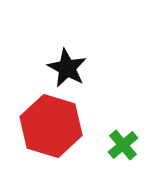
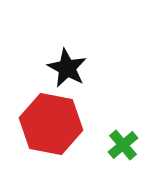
red hexagon: moved 2 px up; rotated 6 degrees counterclockwise
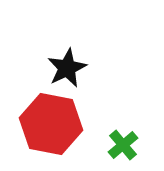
black star: rotated 18 degrees clockwise
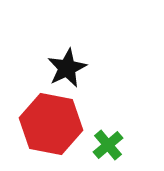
green cross: moved 15 px left
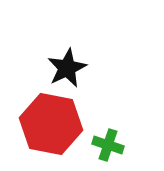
green cross: rotated 32 degrees counterclockwise
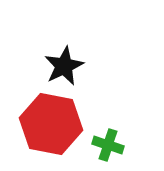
black star: moved 3 px left, 2 px up
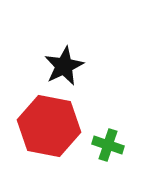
red hexagon: moved 2 px left, 2 px down
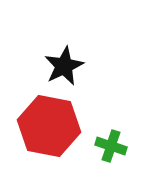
green cross: moved 3 px right, 1 px down
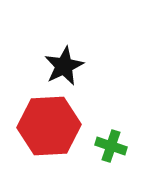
red hexagon: rotated 14 degrees counterclockwise
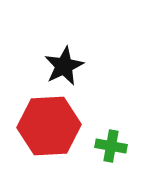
green cross: rotated 8 degrees counterclockwise
